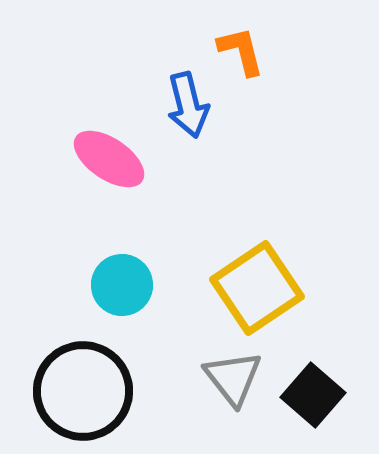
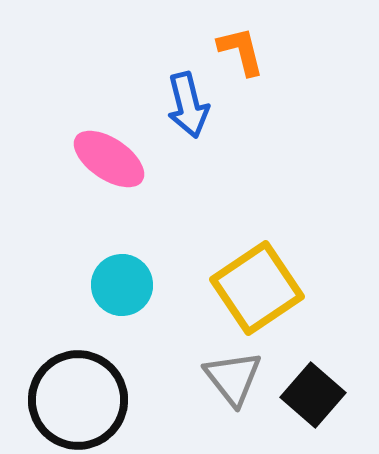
black circle: moved 5 px left, 9 px down
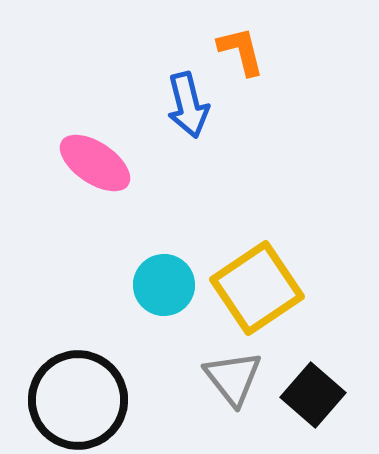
pink ellipse: moved 14 px left, 4 px down
cyan circle: moved 42 px right
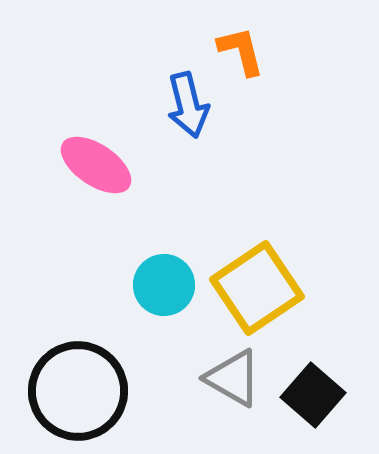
pink ellipse: moved 1 px right, 2 px down
gray triangle: rotated 22 degrees counterclockwise
black circle: moved 9 px up
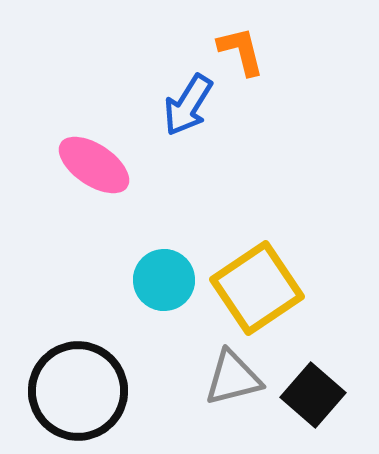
blue arrow: rotated 46 degrees clockwise
pink ellipse: moved 2 px left
cyan circle: moved 5 px up
gray triangle: rotated 44 degrees counterclockwise
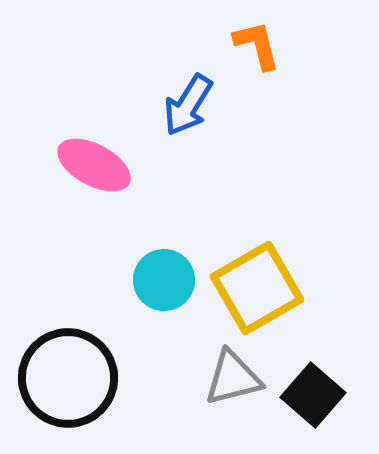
orange L-shape: moved 16 px right, 6 px up
pink ellipse: rotated 6 degrees counterclockwise
yellow square: rotated 4 degrees clockwise
black circle: moved 10 px left, 13 px up
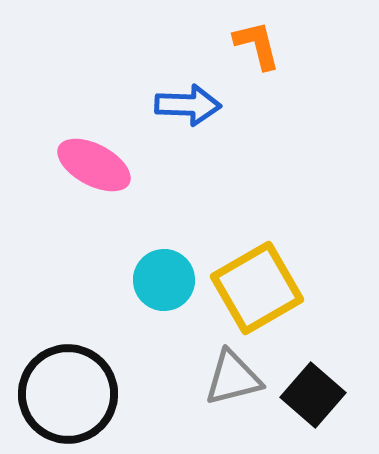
blue arrow: rotated 120 degrees counterclockwise
black circle: moved 16 px down
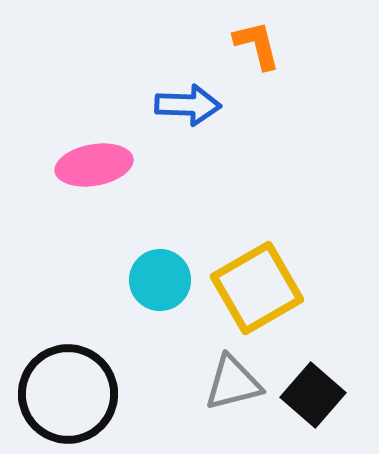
pink ellipse: rotated 38 degrees counterclockwise
cyan circle: moved 4 px left
gray triangle: moved 5 px down
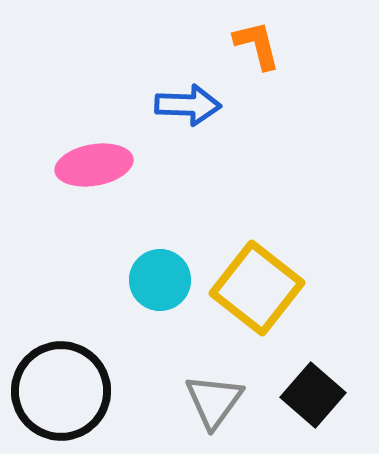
yellow square: rotated 22 degrees counterclockwise
gray triangle: moved 19 px left, 18 px down; rotated 40 degrees counterclockwise
black circle: moved 7 px left, 3 px up
